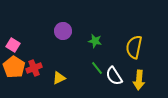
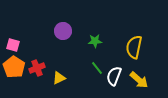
green star: rotated 16 degrees counterclockwise
pink square: rotated 16 degrees counterclockwise
red cross: moved 3 px right
white semicircle: rotated 54 degrees clockwise
yellow arrow: rotated 54 degrees counterclockwise
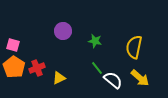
green star: rotated 16 degrees clockwise
white semicircle: moved 1 px left, 4 px down; rotated 108 degrees clockwise
yellow arrow: moved 1 px right, 2 px up
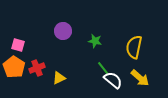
pink square: moved 5 px right
green line: moved 6 px right
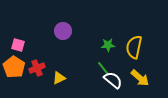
green star: moved 13 px right, 4 px down; rotated 16 degrees counterclockwise
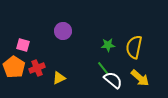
pink square: moved 5 px right
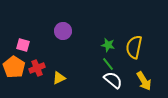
green star: rotated 16 degrees clockwise
green line: moved 5 px right, 4 px up
yellow arrow: moved 4 px right, 3 px down; rotated 18 degrees clockwise
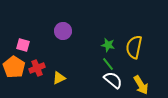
yellow arrow: moved 3 px left, 4 px down
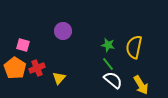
orange pentagon: moved 1 px right, 1 px down
yellow triangle: rotated 24 degrees counterclockwise
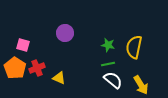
purple circle: moved 2 px right, 2 px down
green line: rotated 64 degrees counterclockwise
yellow triangle: rotated 48 degrees counterclockwise
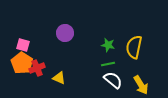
orange pentagon: moved 7 px right, 5 px up
